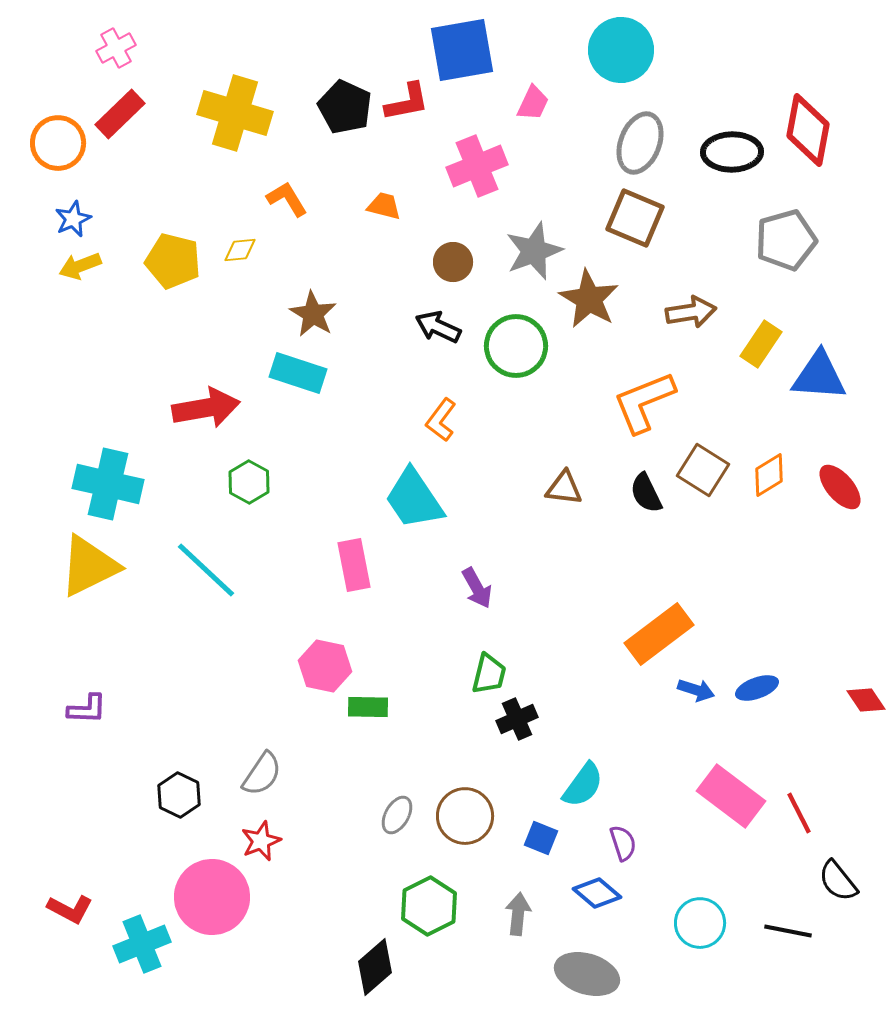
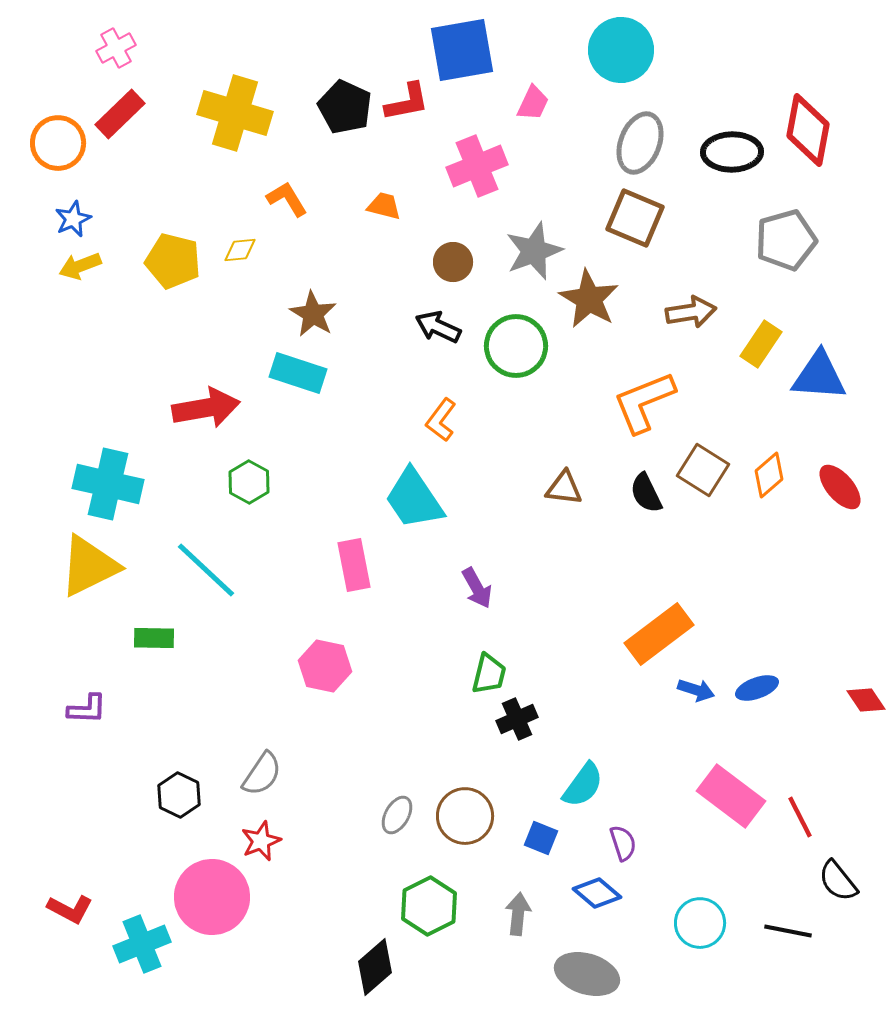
orange diamond at (769, 475): rotated 9 degrees counterclockwise
green rectangle at (368, 707): moved 214 px left, 69 px up
red line at (799, 813): moved 1 px right, 4 px down
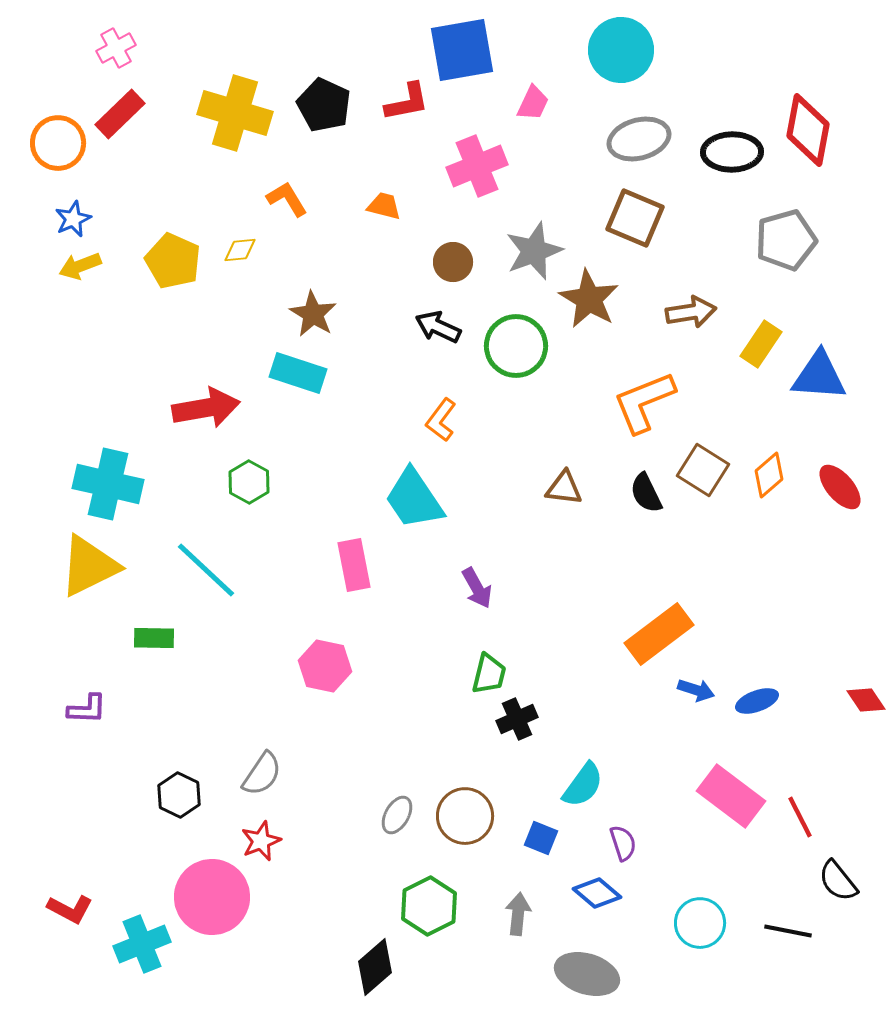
black pentagon at (345, 107): moved 21 px left, 2 px up
gray ellipse at (640, 143): moved 1 px left, 4 px up; rotated 54 degrees clockwise
yellow pentagon at (173, 261): rotated 10 degrees clockwise
blue ellipse at (757, 688): moved 13 px down
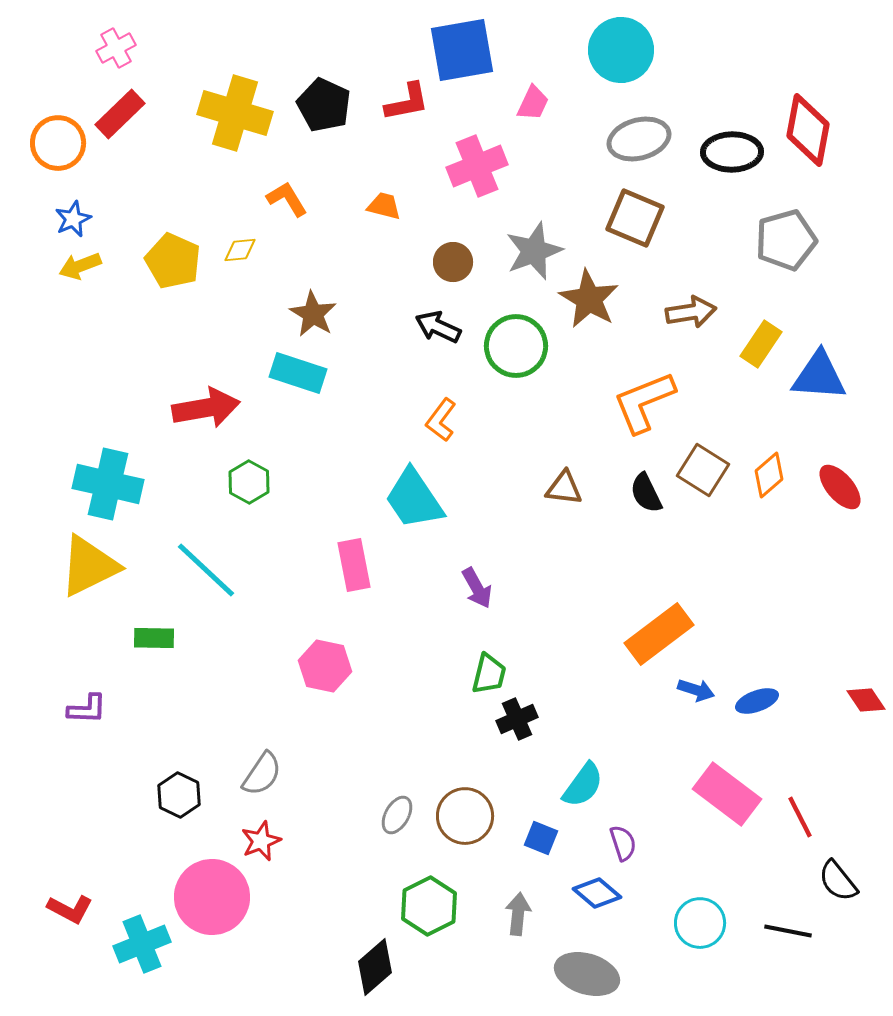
pink rectangle at (731, 796): moved 4 px left, 2 px up
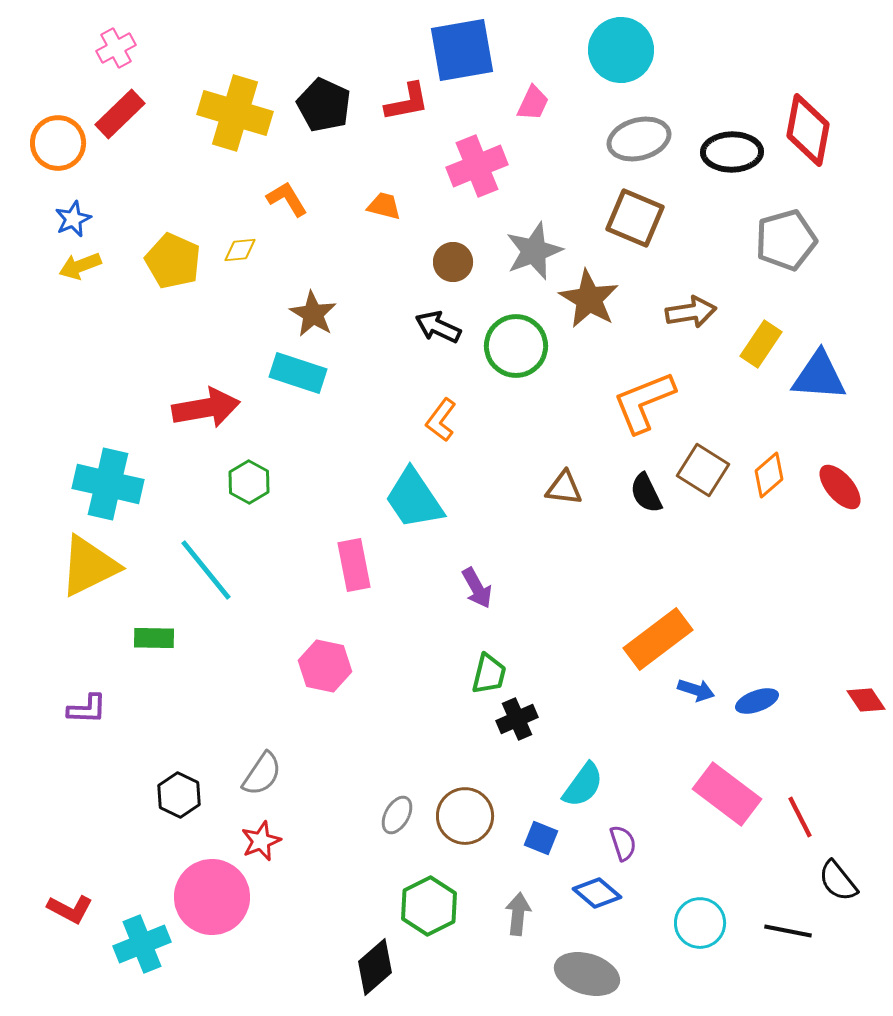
cyan line at (206, 570): rotated 8 degrees clockwise
orange rectangle at (659, 634): moved 1 px left, 5 px down
